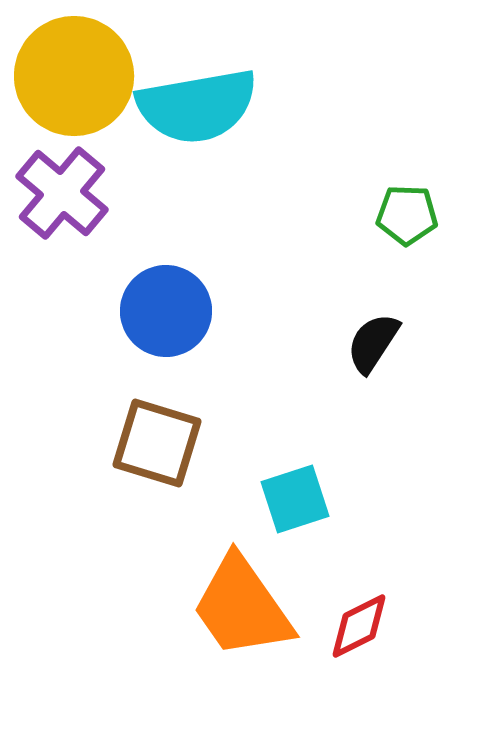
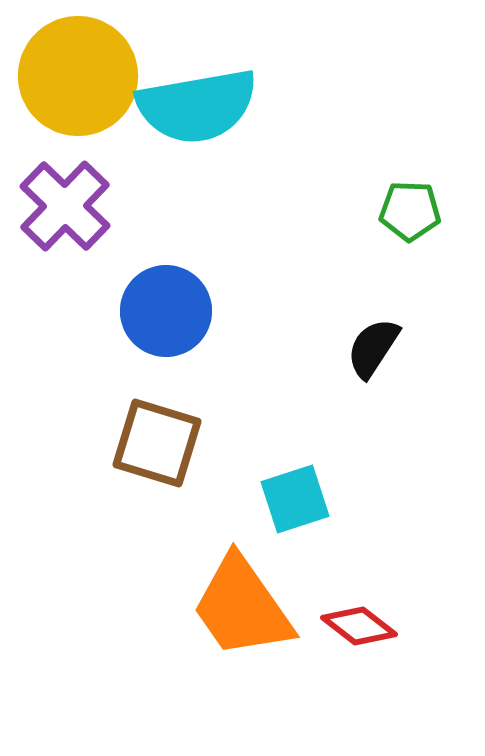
yellow circle: moved 4 px right
purple cross: moved 3 px right, 13 px down; rotated 4 degrees clockwise
green pentagon: moved 3 px right, 4 px up
black semicircle: moved 5 px down
red diamond: rotated 64 degrees clockwise
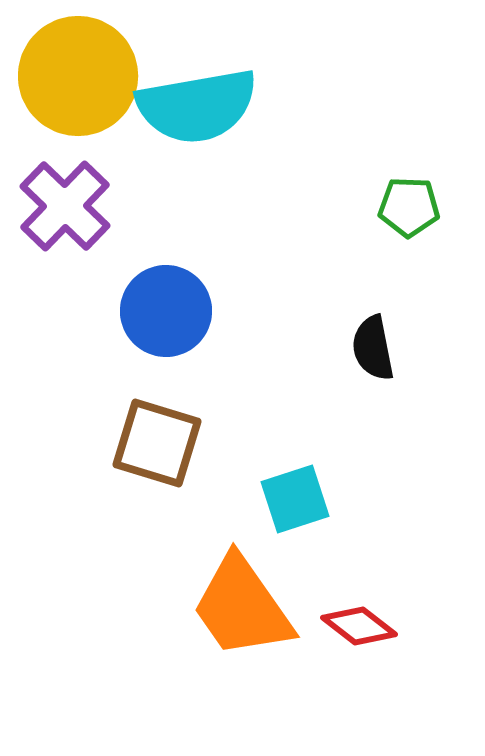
green pentagon: moved 1 px left, 4 px up
black semicircle: rotated 44 degrees counterclockwise
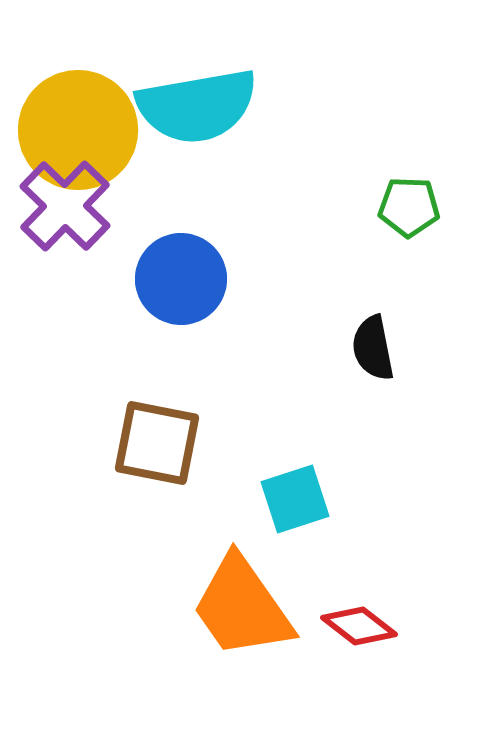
yellow circle: moved 54 px down
blue circle: moved 15 px right, 32 px up
brown square: rotated 6 degrees counterclockwise
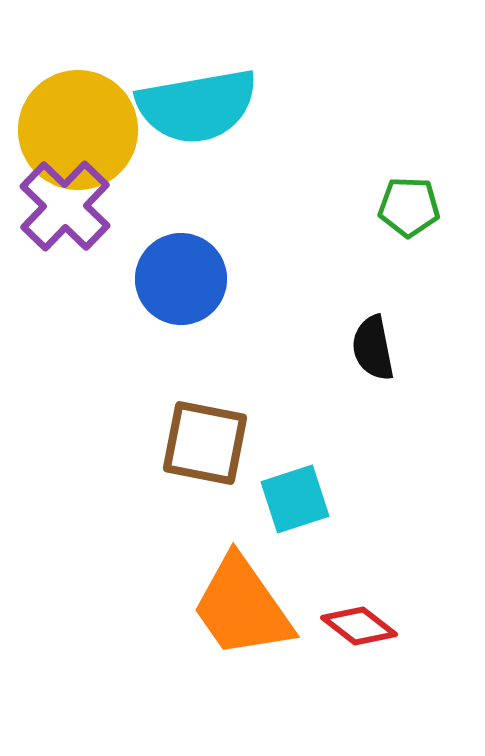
brown square: moved 48 px right
